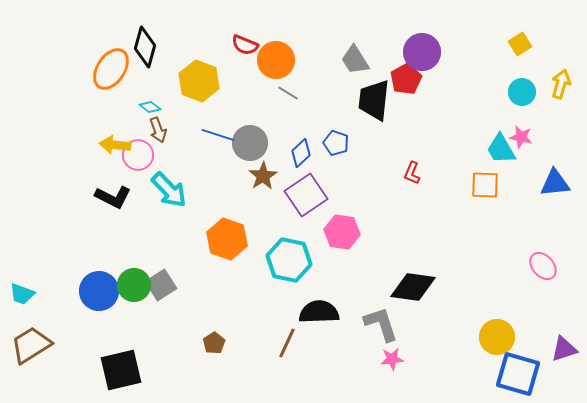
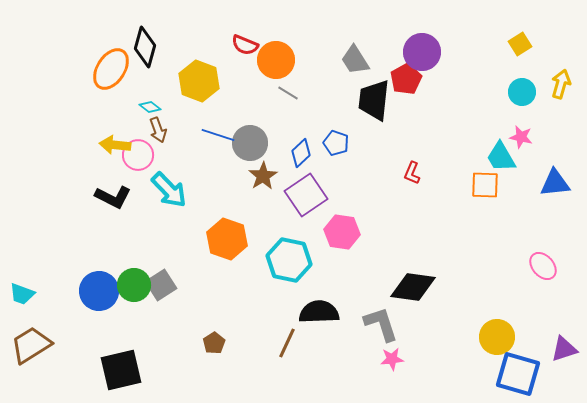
cyan trapezoid at (501, 149): moved 8 px down
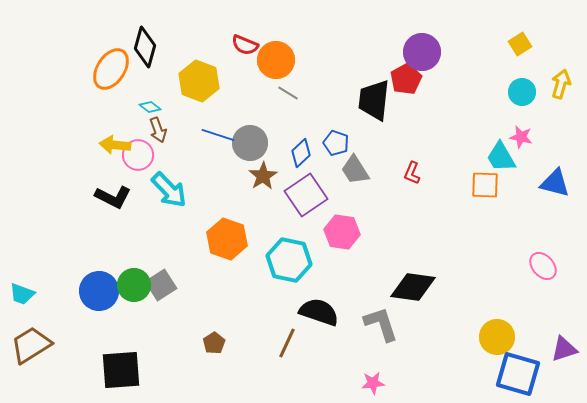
gray trapezoid at (355, 60): moved 110 px down
blue triangle at (555, 183): rotated 20 degrees clockwise
black semicircle at (319, 312): rotated 21 degrees clockwise
pink star at (392, 359): moved 19 px left, 24 px down
black square at (121, 370): rotated 9 degrees clockwise
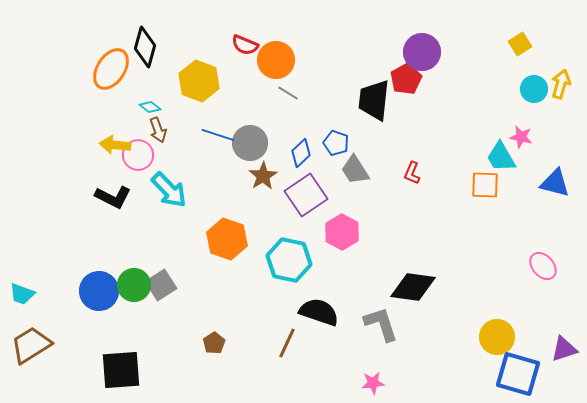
cyan circle at (522, 92): moved 12 px right, 3 px up
pink hexagon at (342, 232): rotated 20 degrees clockwise
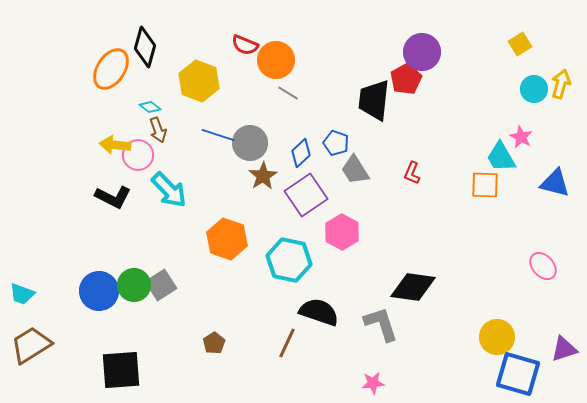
pink star at (521, 137): rotated 15 degrees clockwise
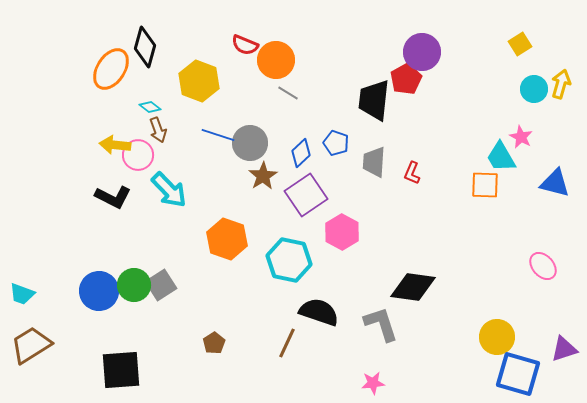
gray trapezoid at (355, 170): moved 19 px right, 8 px up; rotated 36 degrees clockwise
